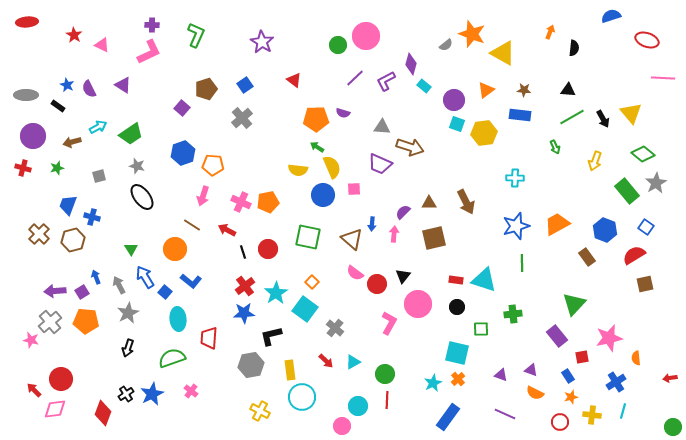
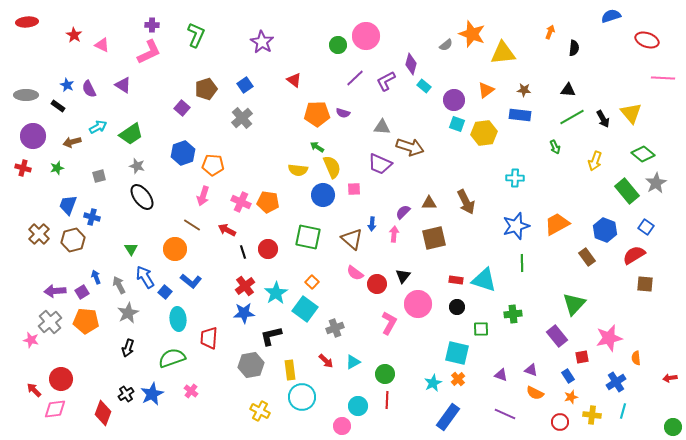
yellow triangle at (503, 53): rotated 36 degrees counterclockwise
orange pentagon at (316, 119): moved 1 px right, 5 px up
orange pentagon at (268, 202): rotated 20 degrees clockwise
brown square at (645, 284): rotated 18 degrees clockwise
gray cross at (335, 328): rotated 30 degrees clockwise
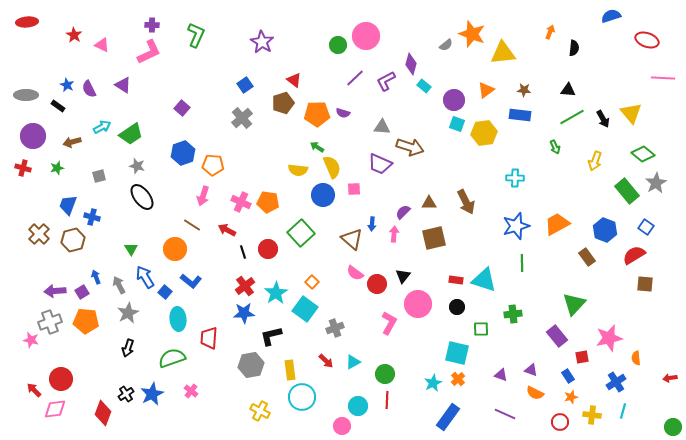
brown pentagon at (206, 89): moved 77 px right, 14 px down
cyan arrow at (98, 127): moved 4 px right
green square at (308, 237): moved 7 px left, 4 px up; rotated 36 degrees clockwise
gray cross at (50, 322): rotated 20 degrees clockwise
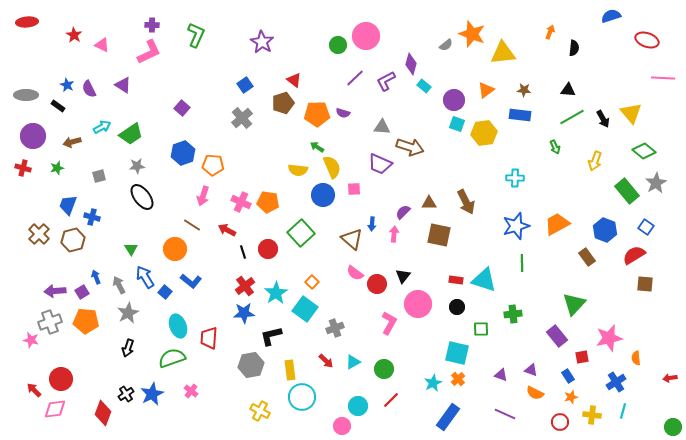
green diamond at (643, 154): moved 1 px right, 3 px up
gray star at (137, 166): rotated 21 degrees counterclockwise
brown square at (434, 238): moved 5 px right, 3 px up; rotated 25 degrees clockwise
cyan ellipse at (178, 319): moved 7 px down; rotated 15 degrees counterclockwise
green circle at (385, 374): moved 1 px left, 5 px up
red line at (387, 400): moved 4 px right; rotated 42 degrees clockwise
